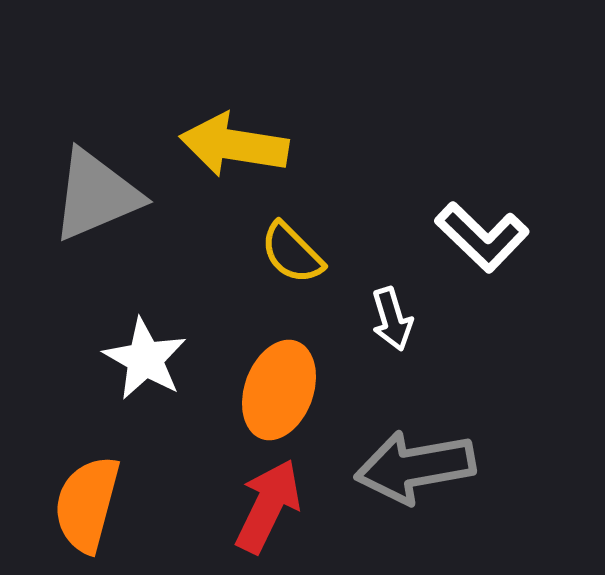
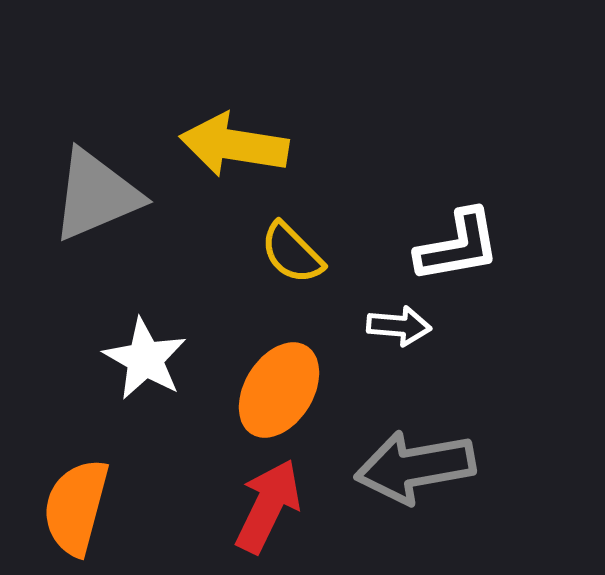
white L-shape: moved 24 px left, 9 px down; rotated 54 degrees counterclockwise
white arrow: moved 7 px right, 7 px down; rotated 68 degrees counterclockwise
orange ellipse: rotated 12 degrees clockwise
orange semicircle: moved 11 px left, 3 px down
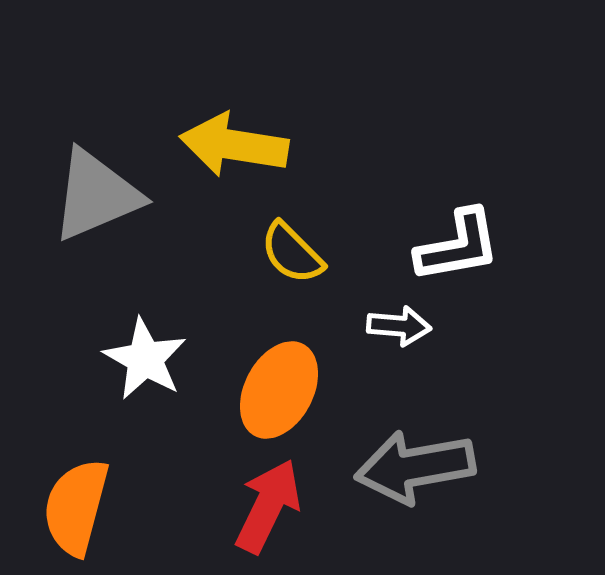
orange ellipse: rotated 4 degrees counterclockwise
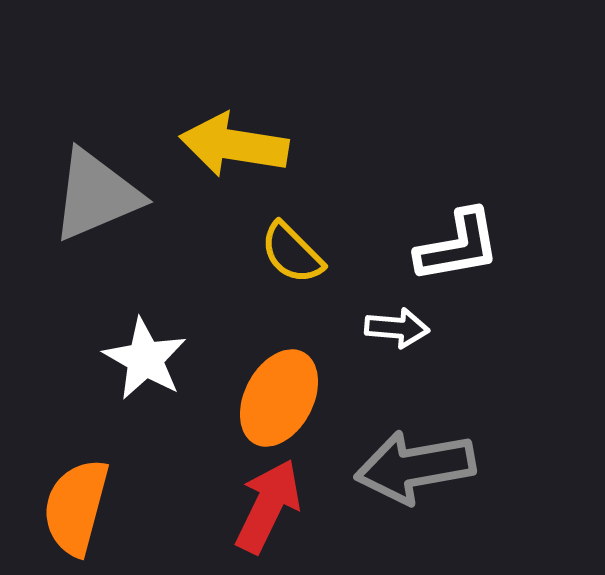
white arrow: moved 2 px left, 2 px down
orange ellipse: moved 8 px down
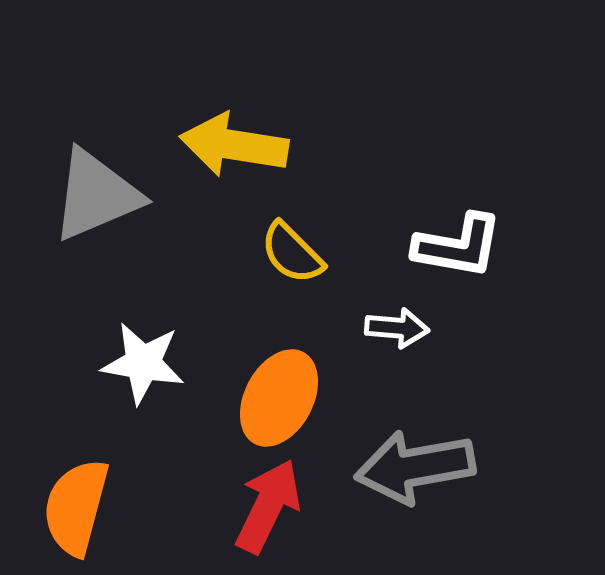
white L-shape: rotated 20 degrees clockwise
white star: moved 2 px left, 4 px down; rotated 20 degrees counterclockwise
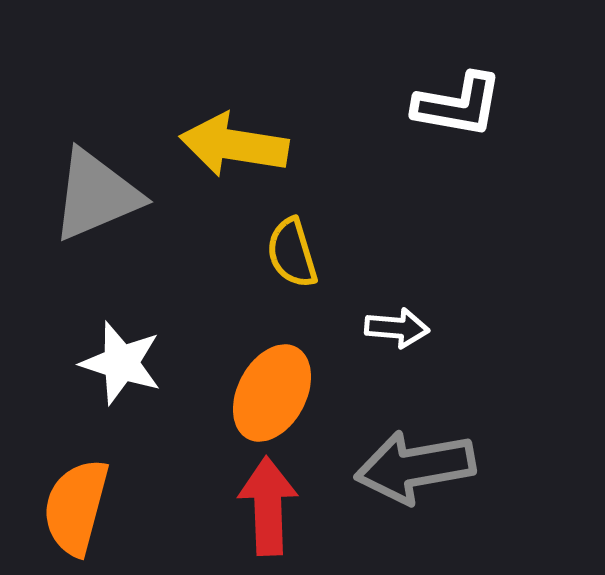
white L-shape: moved 141 px up
yellow semicircle: rotated 28 degrees clockwise
white star: moved 22 px left; rotated 8 degrees clockwise
orange ellipse: moved 7 px left, 5 px up
red arrow: rotated 28 degrees counterclockwise
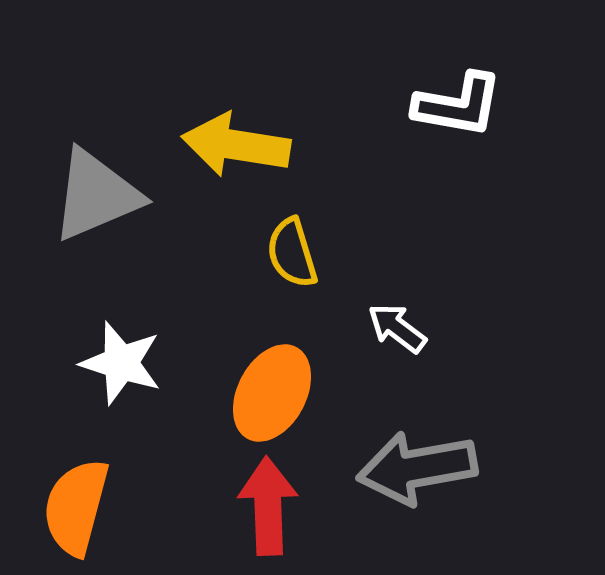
yellow arrow: moved 2 px right
white arrow: rotated 148 degrees counterclockwise
gray arrow: moved 2 px right, 1 px down
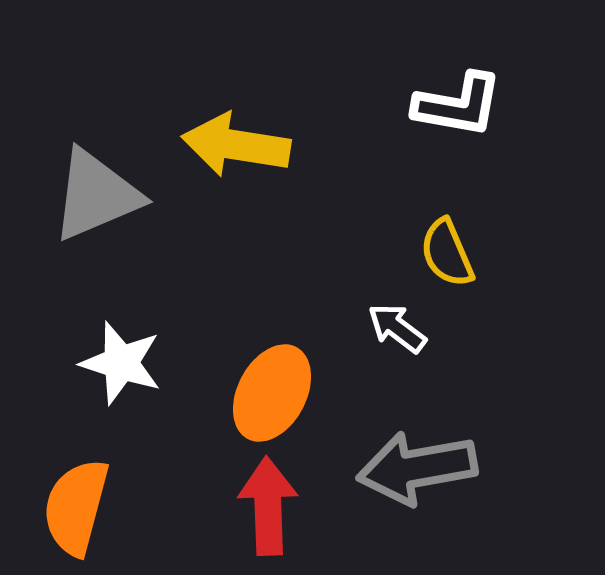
yellow semicircle: moved 155 px right; rotated 6 degrees counterclockwise
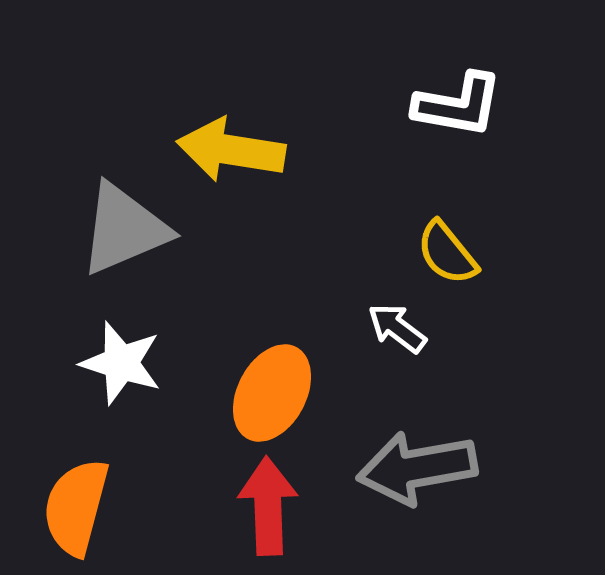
yellow arrow: moved 5 px left, 5 px down
gray triangle: moved 28 px right, 34 px down
yellow semicircle: rotated 16 degrees counterclockwise
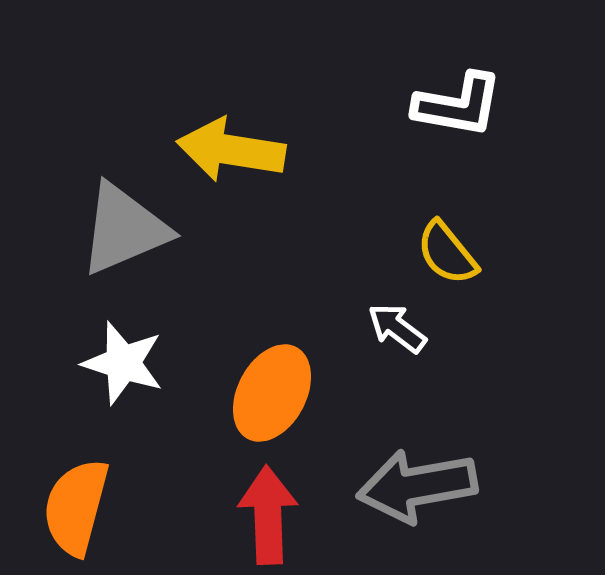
white star: moved 2 px right
gray arrow: moved 18 px down
red arrow: moved 9 px down
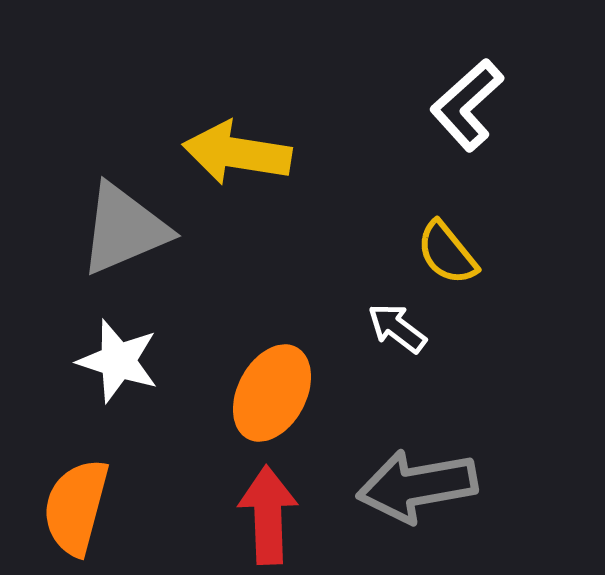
white L-shape: moved 9 px right; rotated 128 degrees clockwise
yellow arrow: moved 6 px right, 3 px down
white star: moved 5 px left, 2 px up
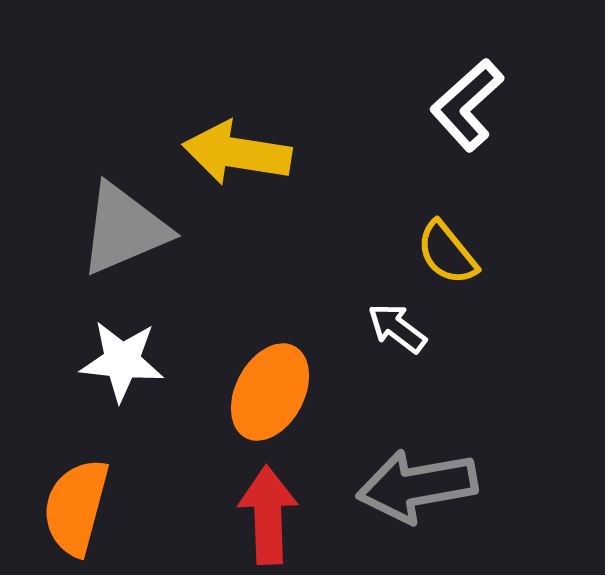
white star: moved 4 px right; rotated 12 degrees counterclockwise
orange ellipse: moved 2 px left, 1 px up
